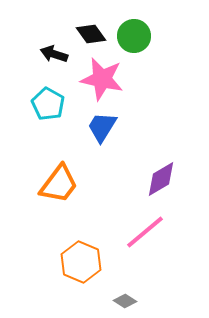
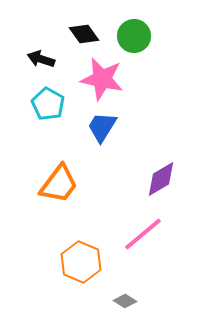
black diamond: moved 7 px left
black arrow: moved 13 px left, 5 px down
pink line: moved 2 px left, 2 px down
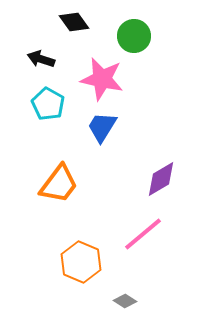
black diamond: moved 10 px left, 12 px up
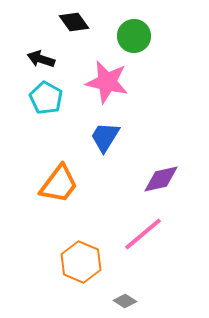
pink star: moved 5 px right, 3 px down
cyan pentagon: moved 2 px left, 6 px up
blue trapezoid: moved 3 px right, 10 px down
purple diamond: rotated 18 degrees clockwise
